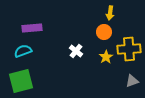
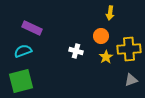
purple rectangle: rotated 30 degrees clockwise
orange circle: moved 3 px left, 4 px down
white cross: rotated 24 degrees counterclockwise
gray triangle: moved 1 px left, 1 px up
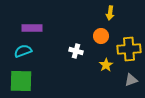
purple rectangle: rotated 24 degrees counterclockwise
yellow star: moved 8 px down
green square: rotated 15 degrees clockwise
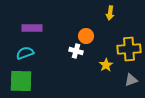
orange circle: moved 15 px left
cyan semicircle: moved 2 px right, 2 px down
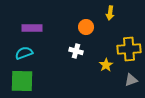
orange circle: moved 9 px up
cyan semicircle: moved 1 px left
green square: moved 1 px right
